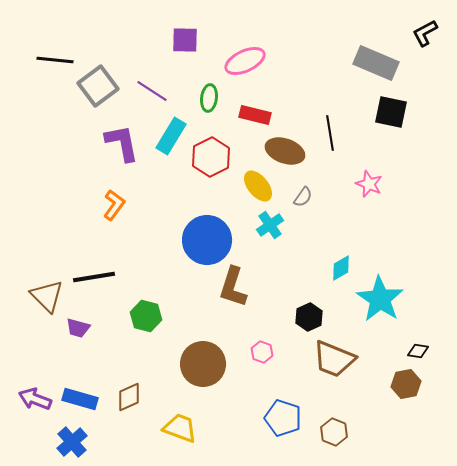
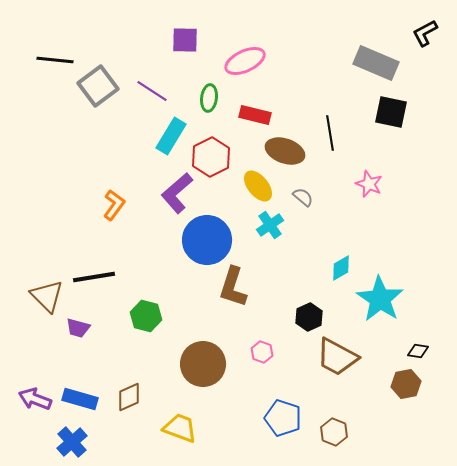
purple L-shape at (122, 143): moved 55 px right, 50 px down; rotated 120 degrees counterclockwise
gray semicircle at (303, 197): rotated 85 degrees counterclockwise
brown trapezoid at (334, 359): moved 3 px right, 2 px up; rotated 6 degrees clockwise
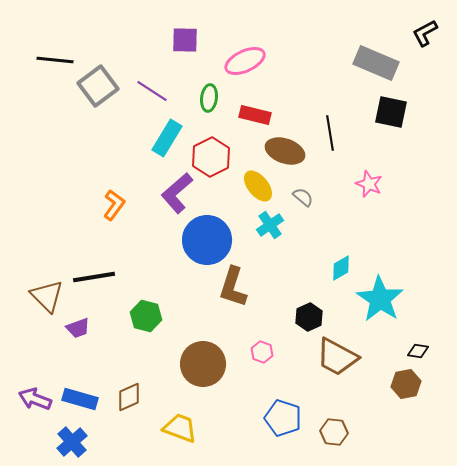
cyan rectangle at (171, 136): moved 4 px left, 2 px down
purple trapezoid at (78, 328): rotated 35 degrees counterclockwise
brown hexagon at (334, 432): rotated 16 degrees counterclockwise
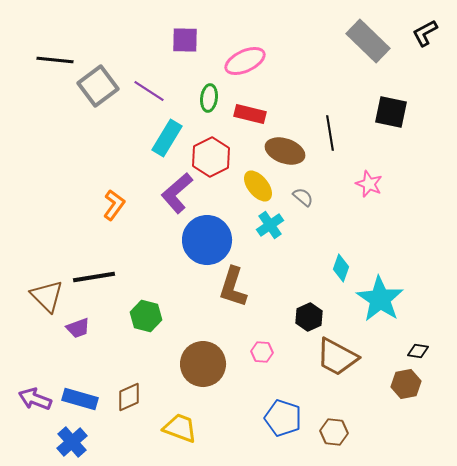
gray rectangle at (376, 63): moved 8 px left, 22 px up; rotated 21 degrees clockwise
purple line at (152, 91): moved 3 px left
red rectangle at (255, 115): moved 5 px left, 1 px up
cyan diamond at (341, 268): rotated 40 degrees counterclockwise
pink hexagon at (262, 352): rotated 15 degrees counterclockwise
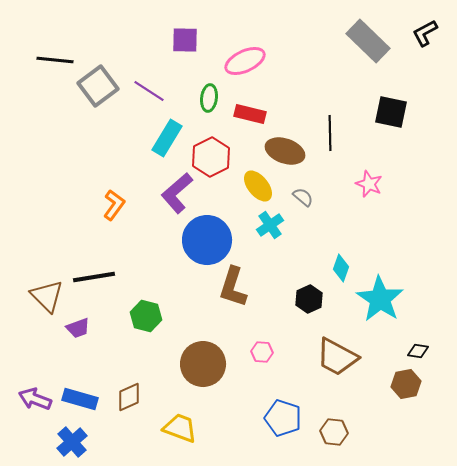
black line at (330, 133): rotated 8 degrees clockwise
black hexagon at (309, 317): moved 18 px up
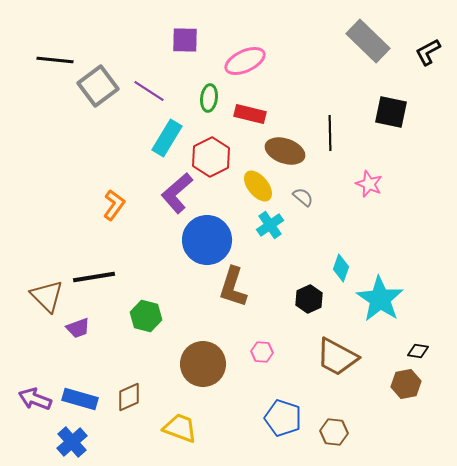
black L-shape at (425, 33): moved 3 px right, 19 px down
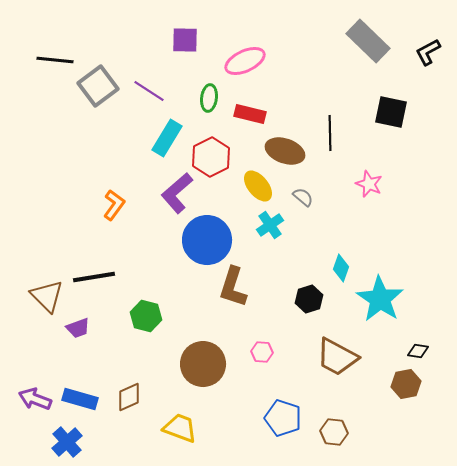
black hexagon at (309, 299): rotated 8 degrees clockwise
blue cross at (72, 442): moved 5 px left
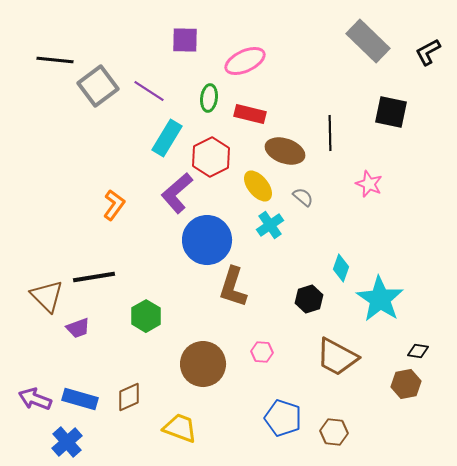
green hexagon at (146, 316): rotated 16 degrees clockwise
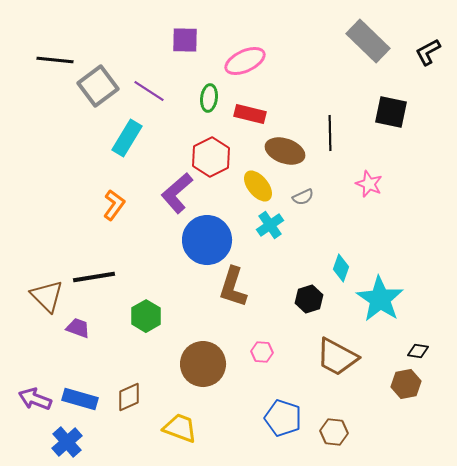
cyan rectangle at (167, 138): moved 40 px left
gray semicircle at (303, 197): rotated 115 degrees clockwise
purple trapezoid at (78, 328): rotated 140 degrees counterclockwise
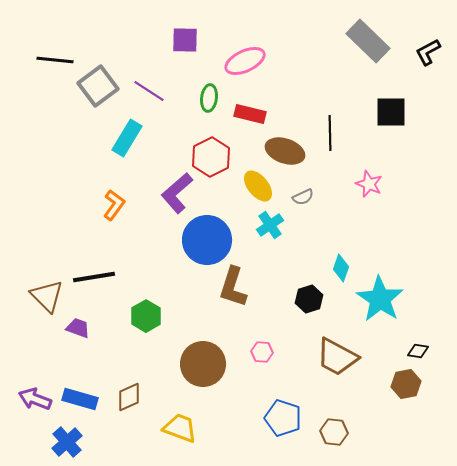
black square at (391, 112): rotated 12 degrees counterclockwise
